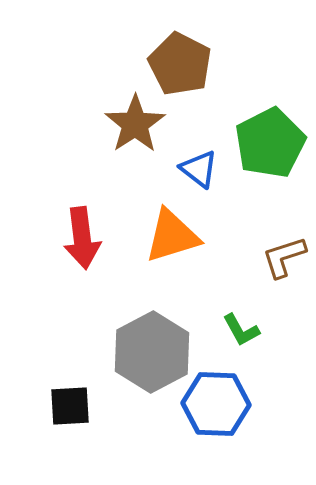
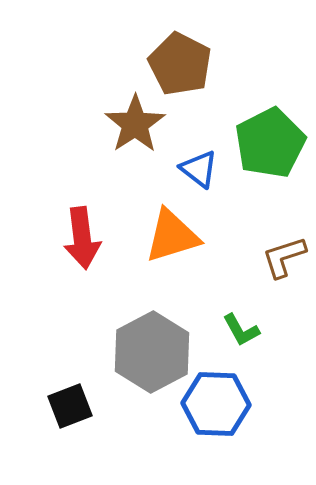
black square: rotated 18 degrees counterclockwise
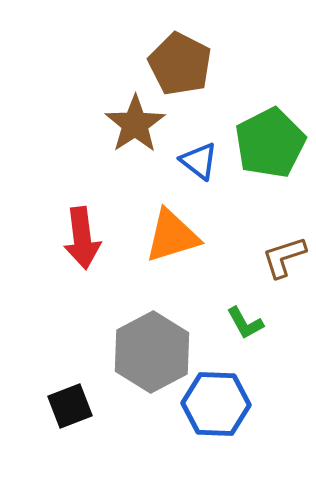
blue triangle: moved 8 px up
green L-shape: moved 4 px right, 7 px up
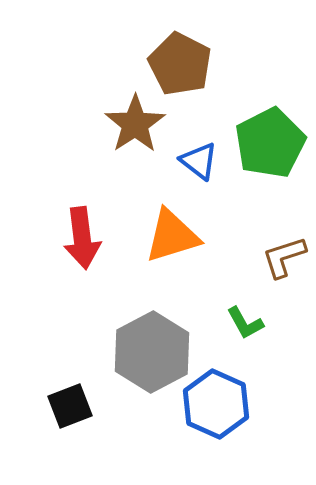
blue hexagon: rotated 22 degrees clockwise
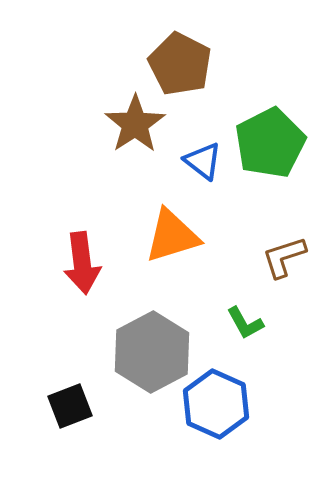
blue triangle: moved 4 px right
red arrow: moved 25 px down
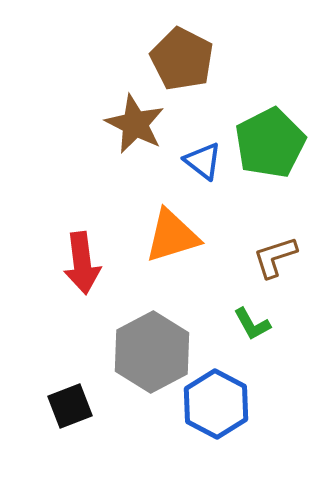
brown pentagon: moved 2 px right, 5 px up
brown star: rotated 12 degrees counterclockwise
brown L-shape: moved 9 px left
green L-shape: moved 7 px right, 1 px down
blue hexagon: rotated 4 degrees clockwise
